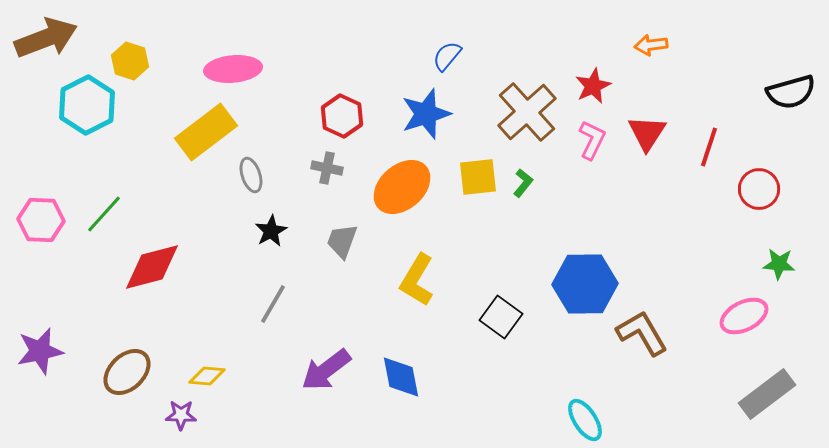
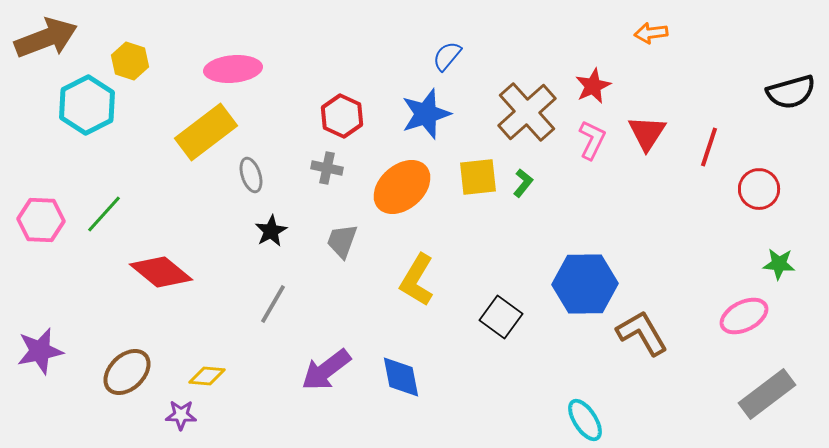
orange arrow at (651, 45): moved 12 px up
red diamond at (152, 267): moved 9 px right, 5 px down; rotated 54 degrees clockwise
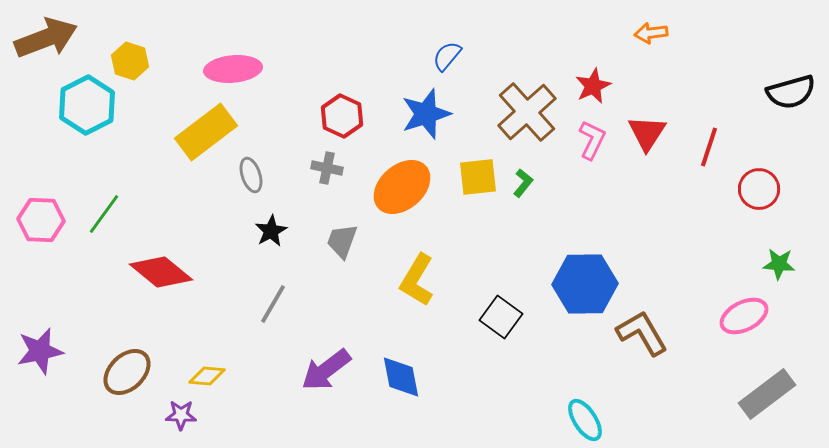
green line at (104, 214): rotated 6 degrees counterclockwise
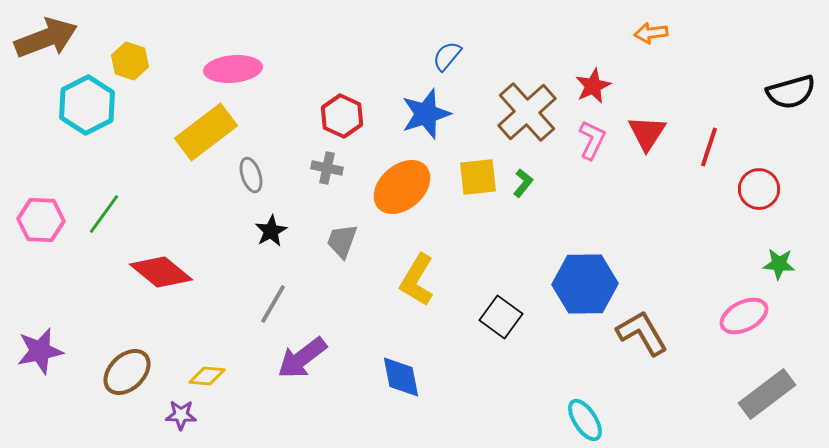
purple arrow at (326, 370): moved 24 px left, 12 px up
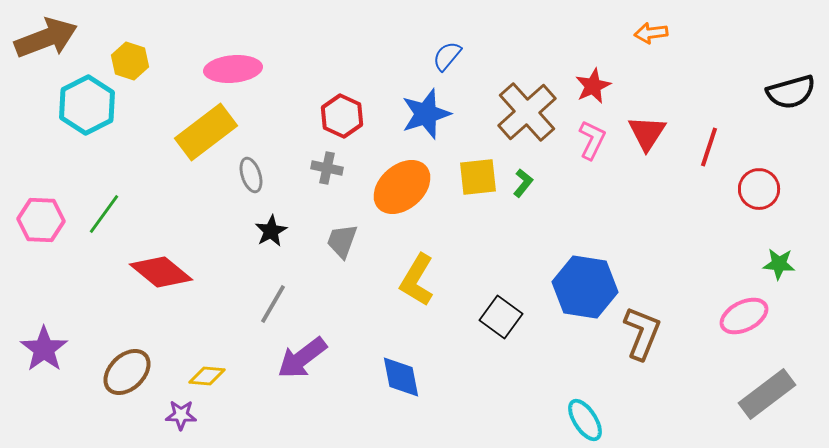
blue hexagon at (585, 284): moved 3 px down; rotated 10 degrees clockwise
brown L-shape at (642, 333): rotated 52 degrees clockwise
purple star at (40, 351): moved 4 px right, 2 px up; rotated 24 degrees counterclockwise
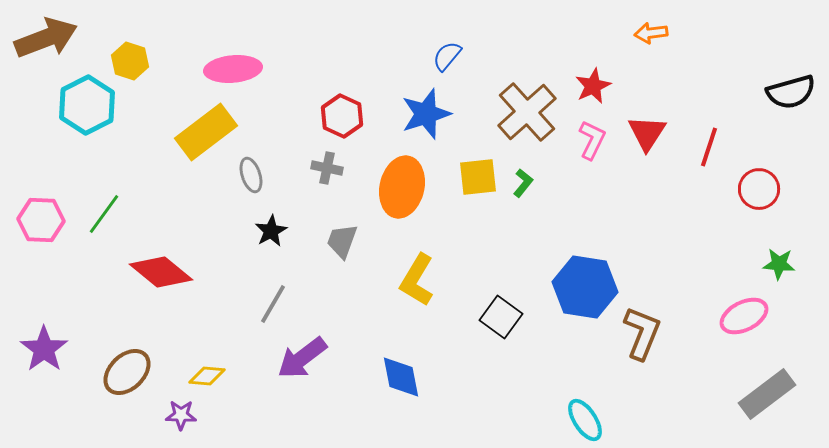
orange ellipse at (402, 187): rotated 36 degrees counterclockwise
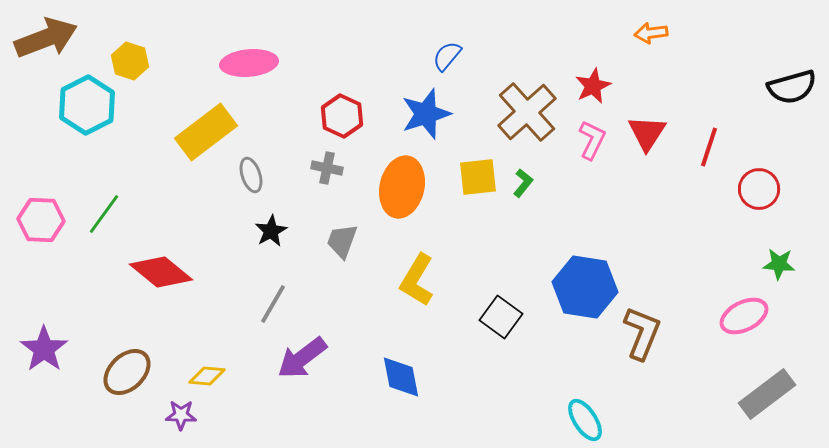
pink ellipse at (233, 69): moved 16 px right, 6 px up
black semicircle at (791, 92): moved 1 px right, 5 px up
